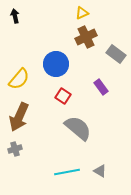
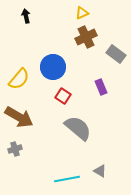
black arrow: moved 11 px right
blue circle: moved 3 px left, 3 px down
purple rectangle: rotated 14 degrees clockwise
brown arrow: rotated 84 degrees counterclockwise
cyan line: moved 7 px down
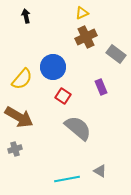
yellow semicircle: moved 3 px right
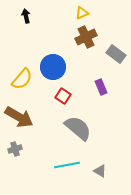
cyan line: moved 14 px up
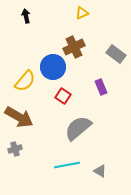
brown cross: moved 12 px left, 10 px down
yellow semicircle: moved 3 px right, 2 px down
gray semicircle: rotated 80 degrees counterclockwise
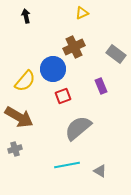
blue circle: moved 2 px down
purple rectangle: moved 1 px up
red square: rotated 35 degrees clockwise
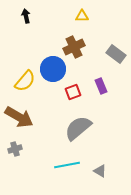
yellow triangle: moved 3 px down; rotated 24 degrees clockwise
red square: moved 10 px right, 4 px up
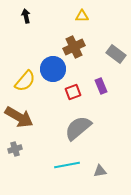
gray triangle: rotated 40 degrees counterclockwise
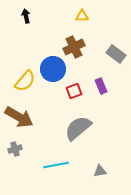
red square: moved 1 px right, 1 px up
cyan line: moved 11 px left
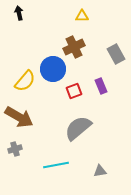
black arrow: moved 7 px left, 3 px up
gray rectangle: rotated 24 degrees clockwise
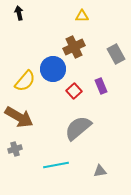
red square: rotated 21 degrees counterclockwise
